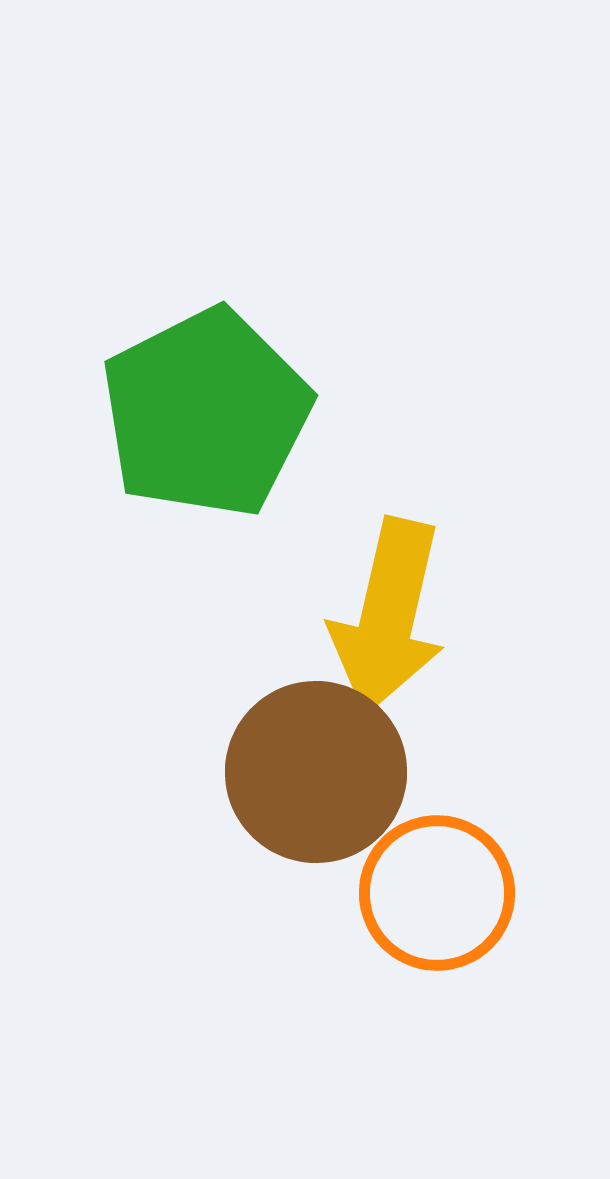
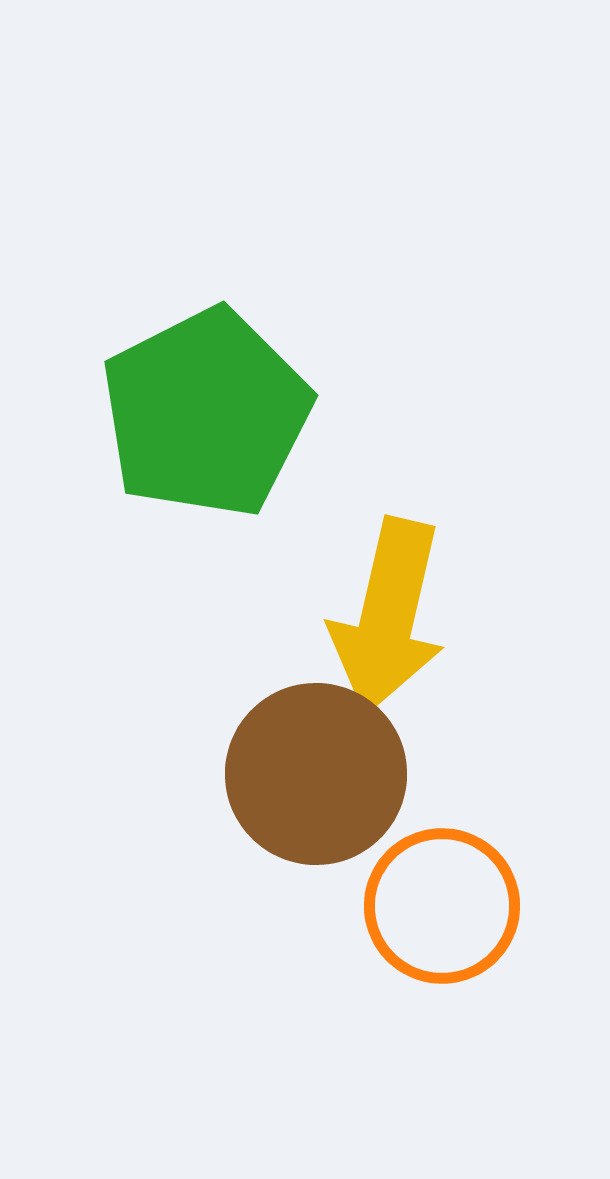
brown circle: moved 2 px down
orange circle: moved 5 px right, 13 px down
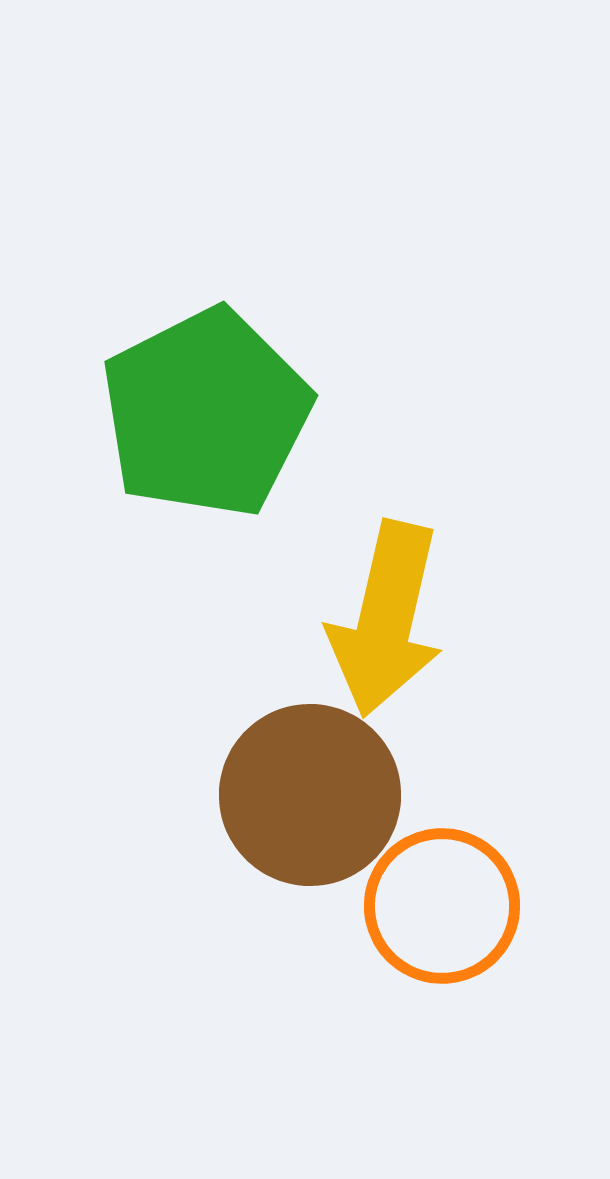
yellow arrow: moved 2 px left, 3 px down
brown circle: moved 6 px left, 21 px down
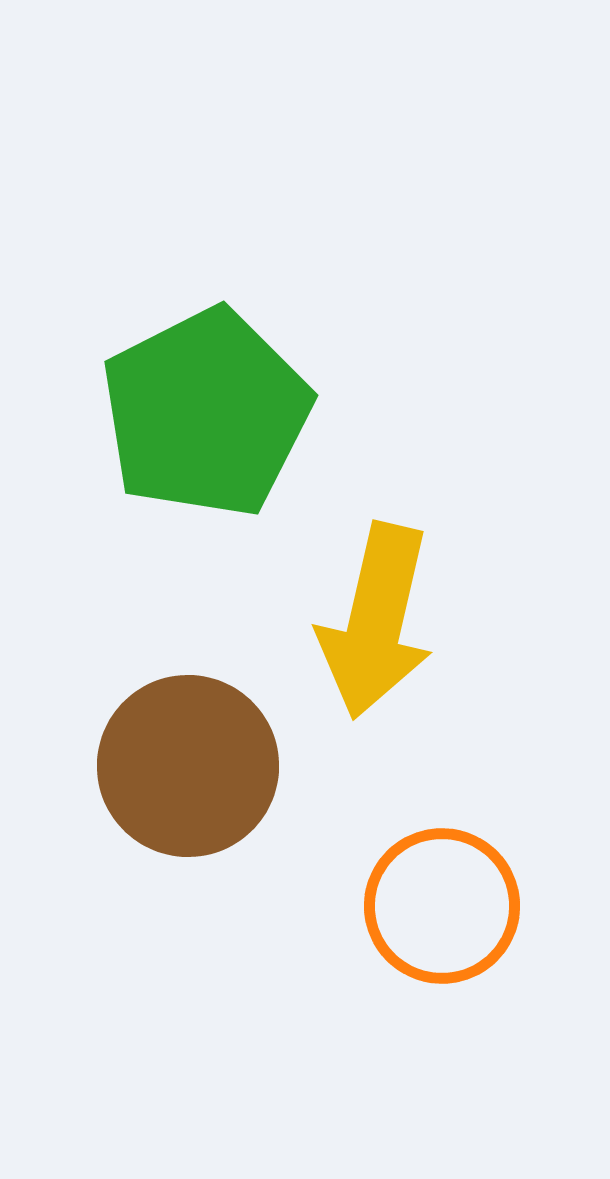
yellow arrow: moved 10 px left, 2 px down
brown circle: moved 122 px left, 29 px up
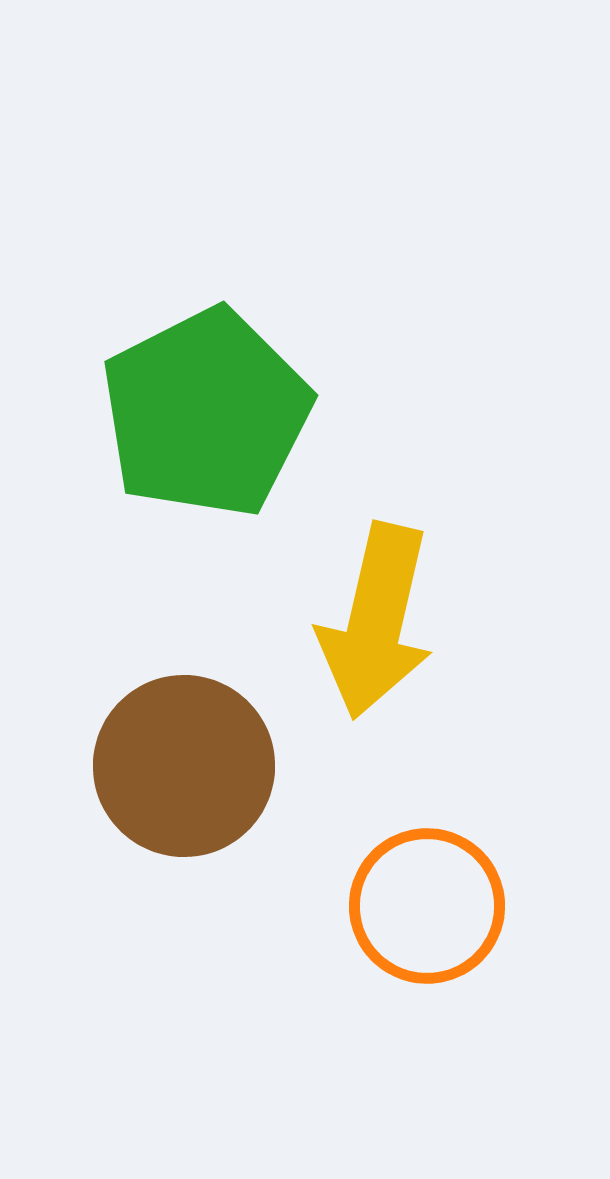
brown circle: moved 4 px left
orange circle: moved 15 px left
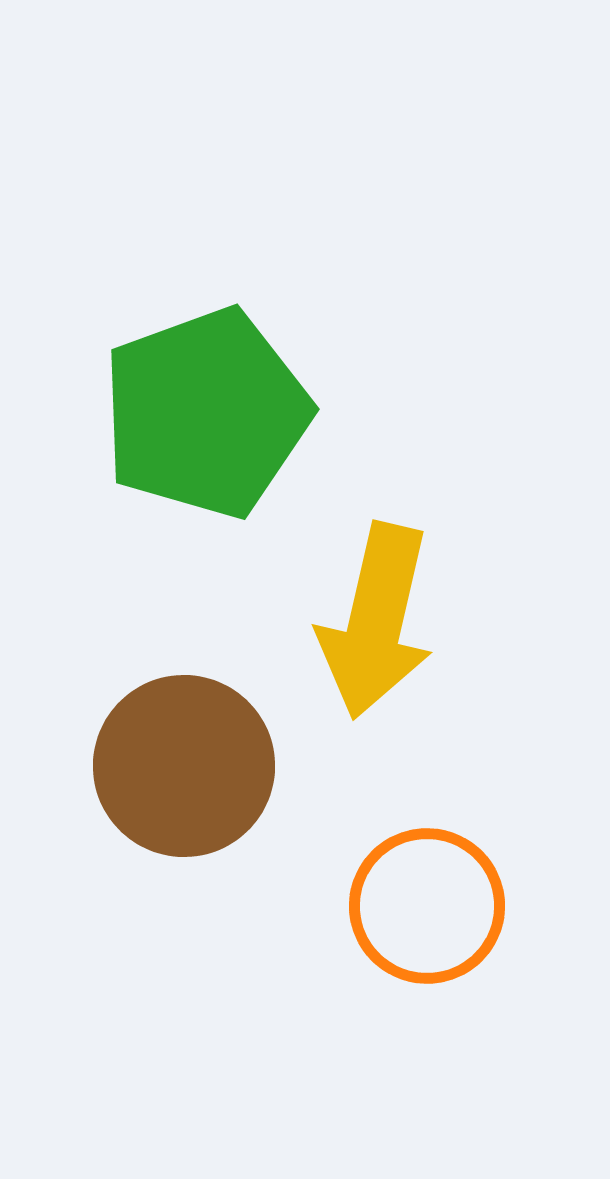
green pentagon: rotated 7 degrees clockwise
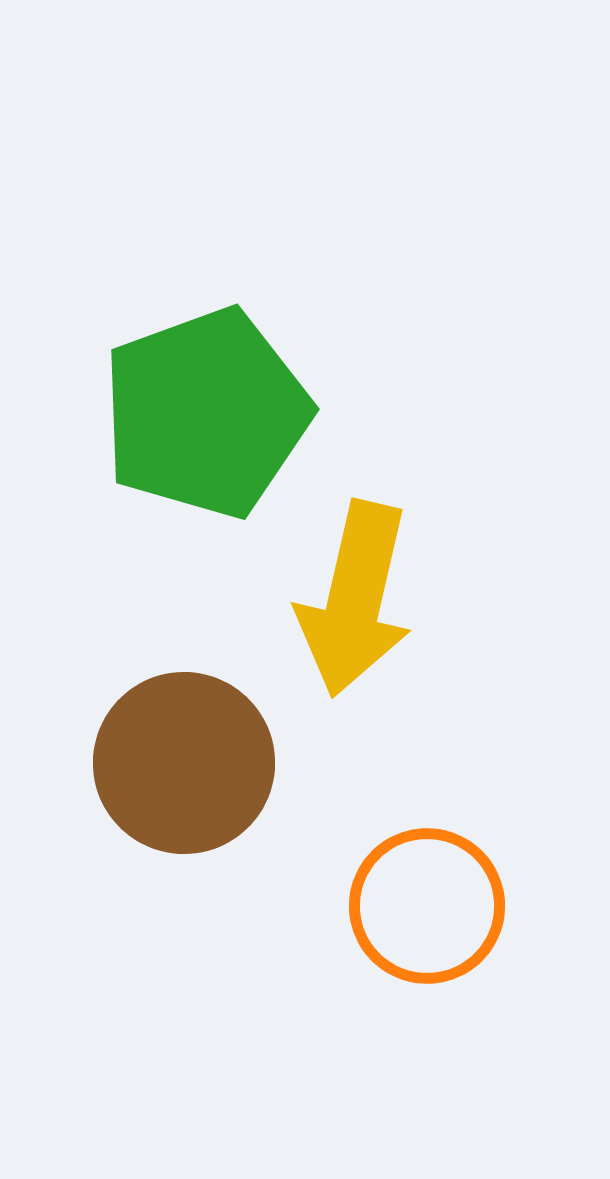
yellow arrow: moved 21 px left, 22 px up
brown circle: moved 3 px up
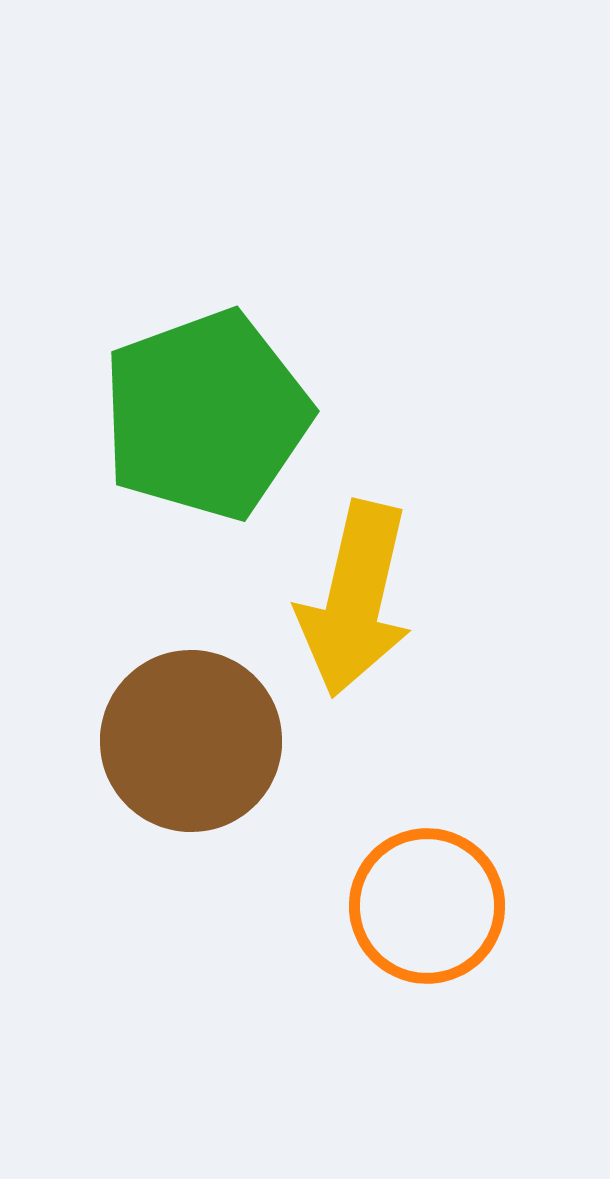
green pentagon: moved 2 px down
brown circle: moved 7 px right, 22 px up
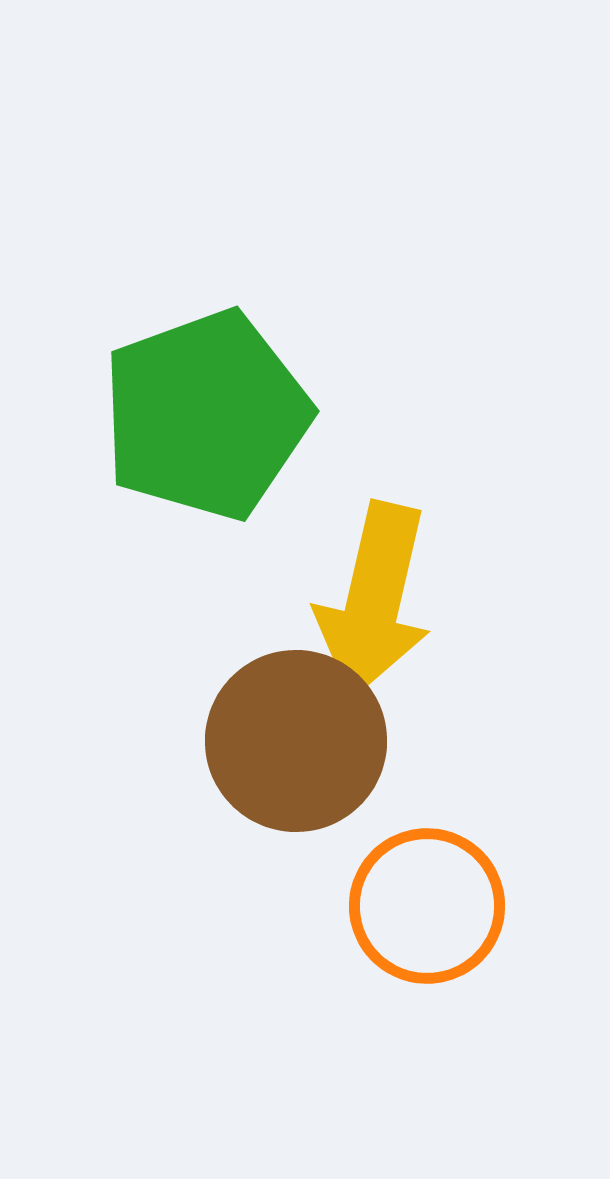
yellow arrow: moved 19 px right, 1 px down
brown circle: moved 105 px right
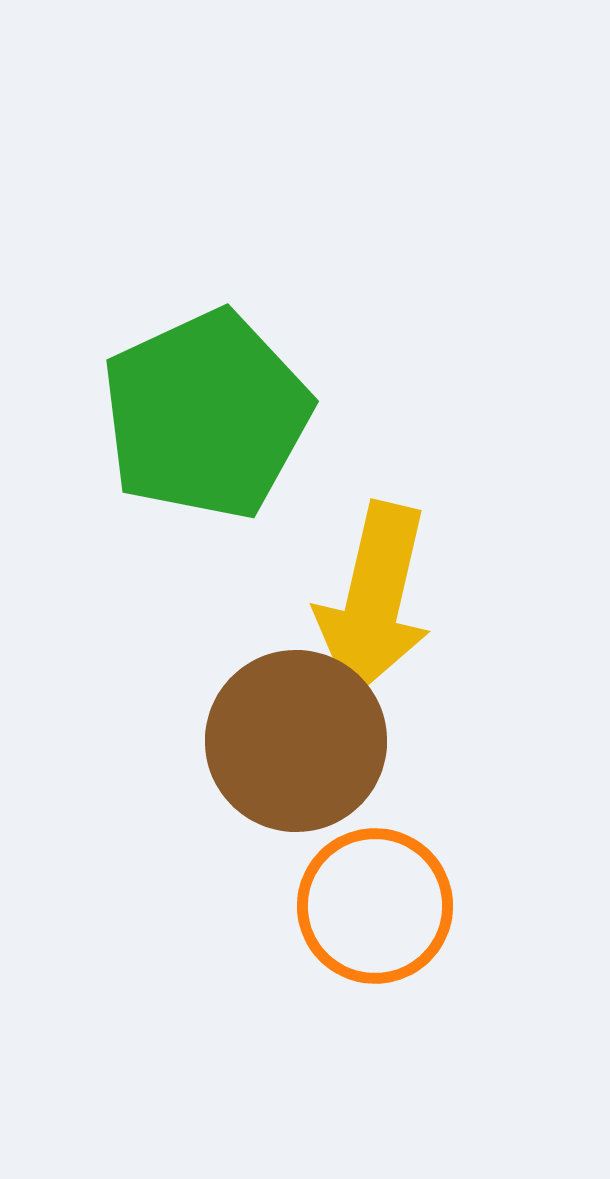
green pentagon: rotated 5 degrees counterclockwise
orange circle: moved 52 px left
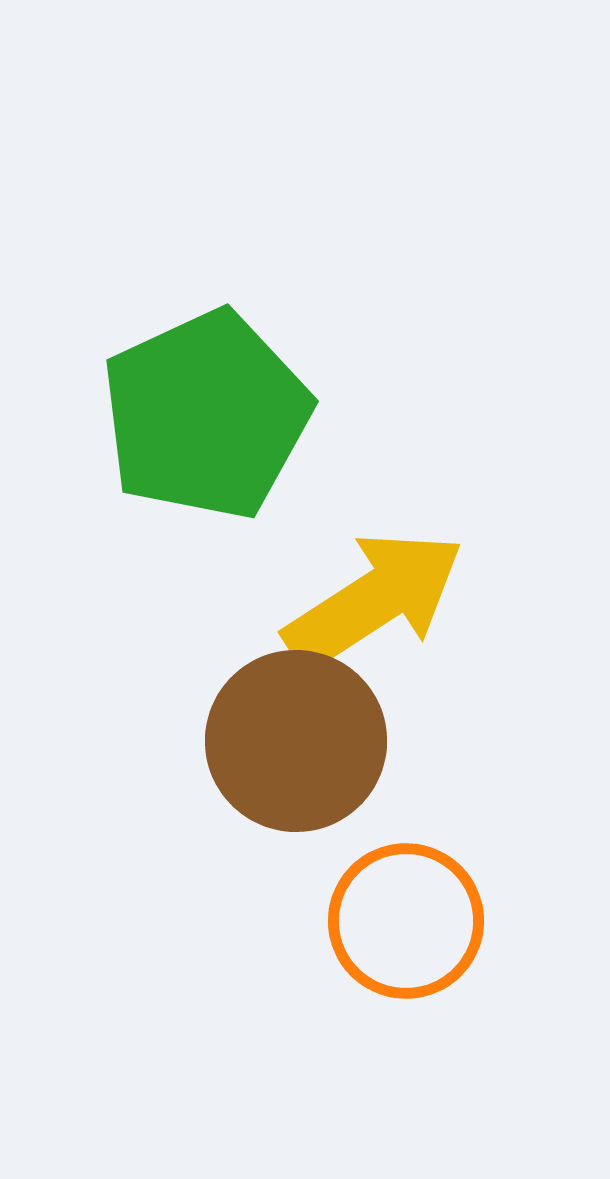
yellow arrow: rotated 136 degrees counterclockwise
orange circle: moved 31 px right, 15 px down
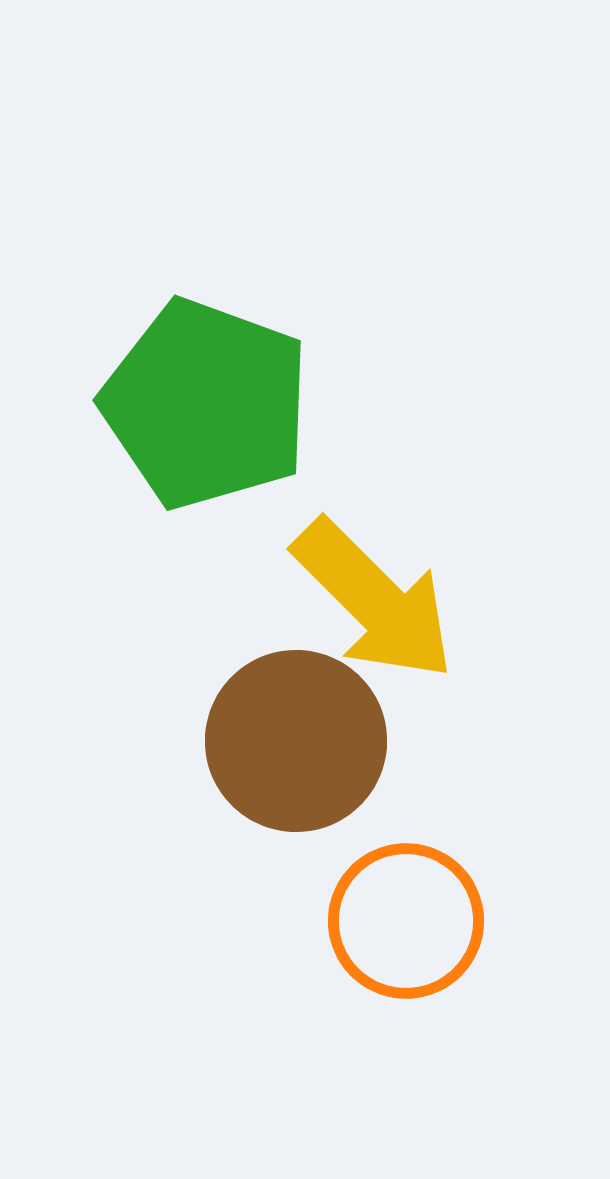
green pentagon: moved 11 px up; rotated 27 degrees counterclockwise
yellow arrow: rotated 78 degrees clockwise
